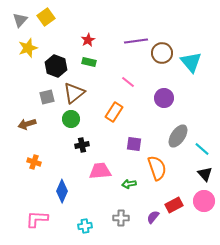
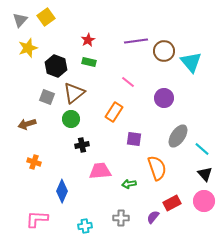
brown circle: moved 2 px right, 2 px up
gray square: rotated 35 degrees clockwise
purple square: moved 5 px up
red rectangle: moved 2 px left, 2 px up
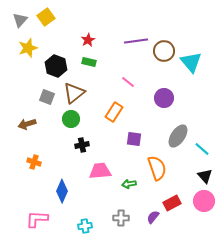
black triangle: moved 2 px down
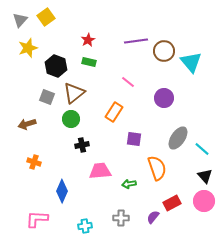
gray ellipse: moved 2 px down
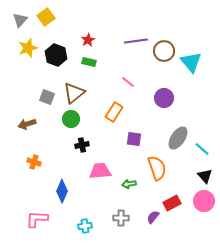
black hexagon: moved 11 px up
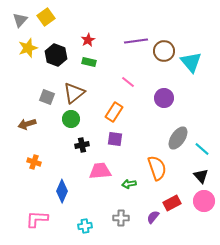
purple square: moved 19 px left
black triangle: moved 4 px left
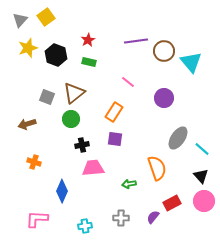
pink trapezoid: moved 7 px left, 3 px up
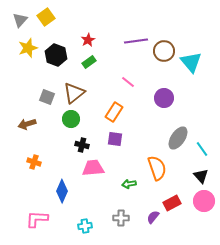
green rectangle: rotated 48 degrees counterclockwise
black cross: rotated 24 degrees clockwise
cyan line: rotated 14 degrees clockwise
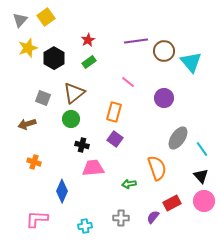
black hexagon: moved 2 px left, 3 px down; rotated 10 degrees clockwise
gray square: moved 4 px left, 1 px down
orange rectangle: rotated 18 degrees counterclockwise
purple square: rotated 28 degrees clockwise
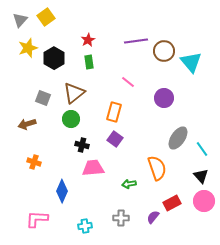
green rectangle: rotated 64 degrees counterclockwise
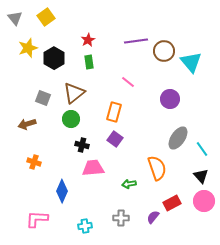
gray triangle: moved 5 px left, 2 px up; rotated 21 degrees counterclockwise
purple circle: moved 6 px right, 1 px down
